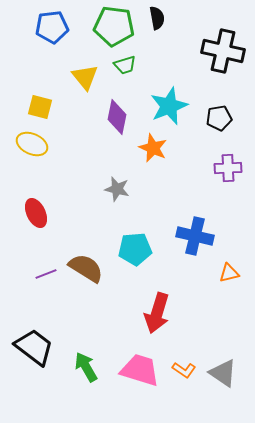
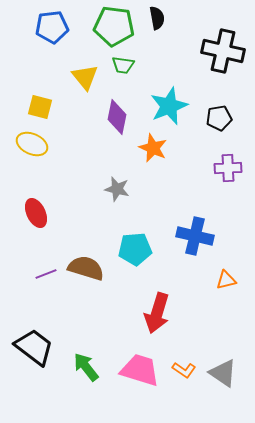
green trapezoid: moved 2 px left; rotated 25 degrees clockwise
brown semicircle: rotated 15 degrees counterclockwise
orange triangle: moved 3 px left, 7 px down
green arrow: rotated 8 degrees counterclockwise
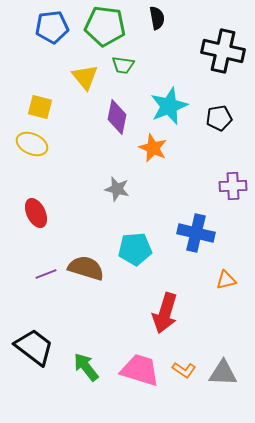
green pentagon: moved 9 px left
purple cross: moved 5 px right, 18 px down
blue cross: moved 1 px right, 3 px up
red arrow: moved 8 px right
gray triangle: rotated 32 degrees counterclockwise
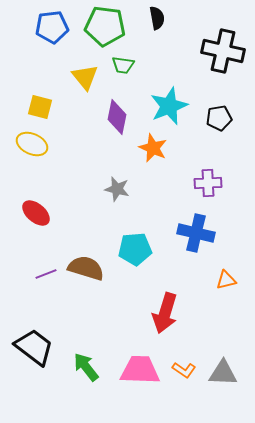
purple cross: moved 25 px left, 3 px up
red ellipse: rotated 24 degrees counterclockwise
pink trapezoid: rotated 15 degrees counterclockwise
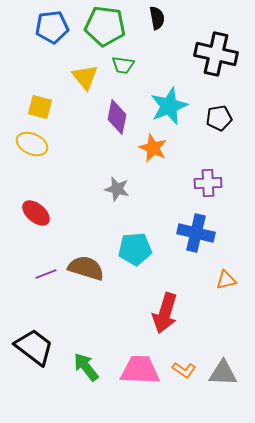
black cross: moved 7 px left, 3 px down
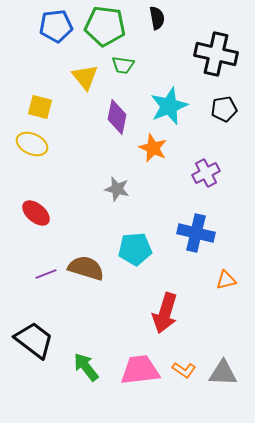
blue pentagon: moved 4 px right, 1 px up
black pentagon: moved 5 px right, 9 px up
purple cross: moved 2 px left, 10 px up; rotated 24 degrees counterclockwise
black trapezoid: moved 7 px up
pink trapezoid: rotated 9 degrees counterclockwise
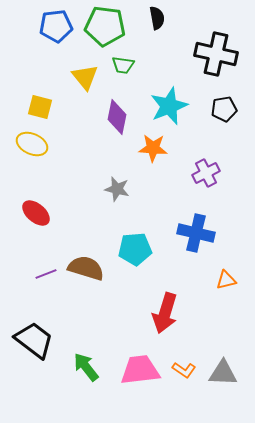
orange star: rotated 20 degrees counterclockwise
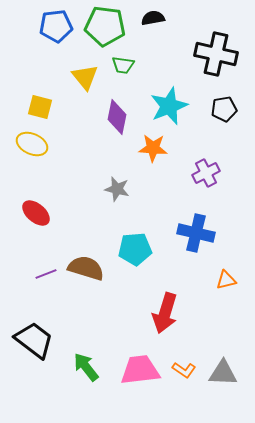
black semicircle: moved 4 px left; rotated 90 degrees counterclockwise
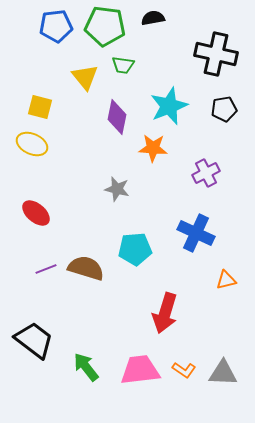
blue cross: rotated 12 degrees clockwise
purple line: moved 5 px up
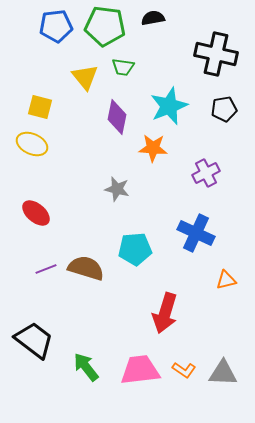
green trapezoid: moved 2 px down
